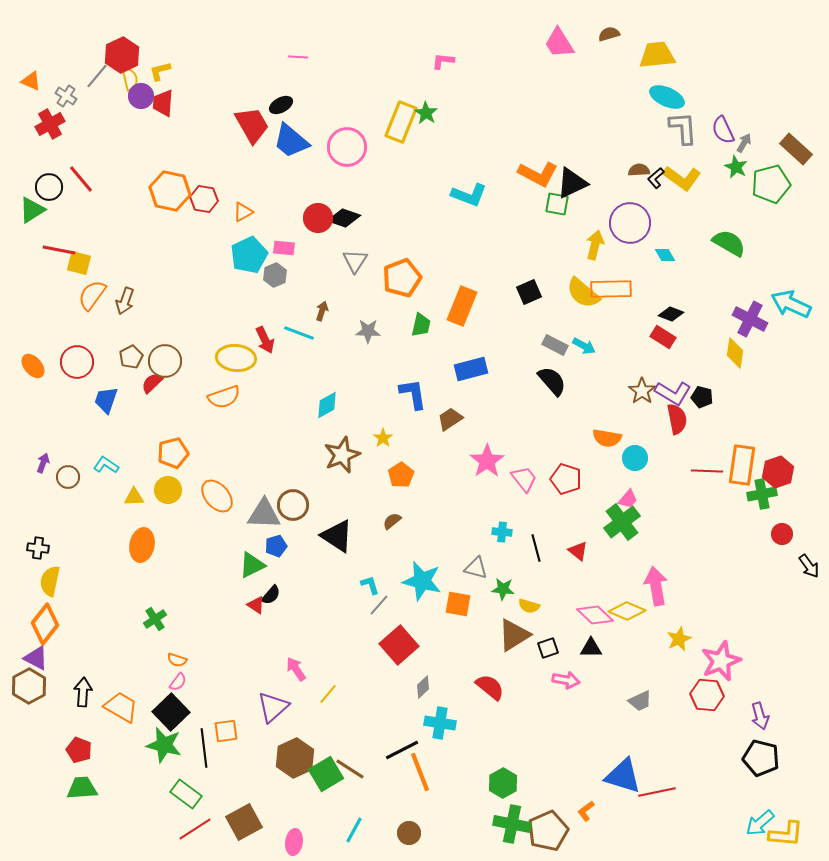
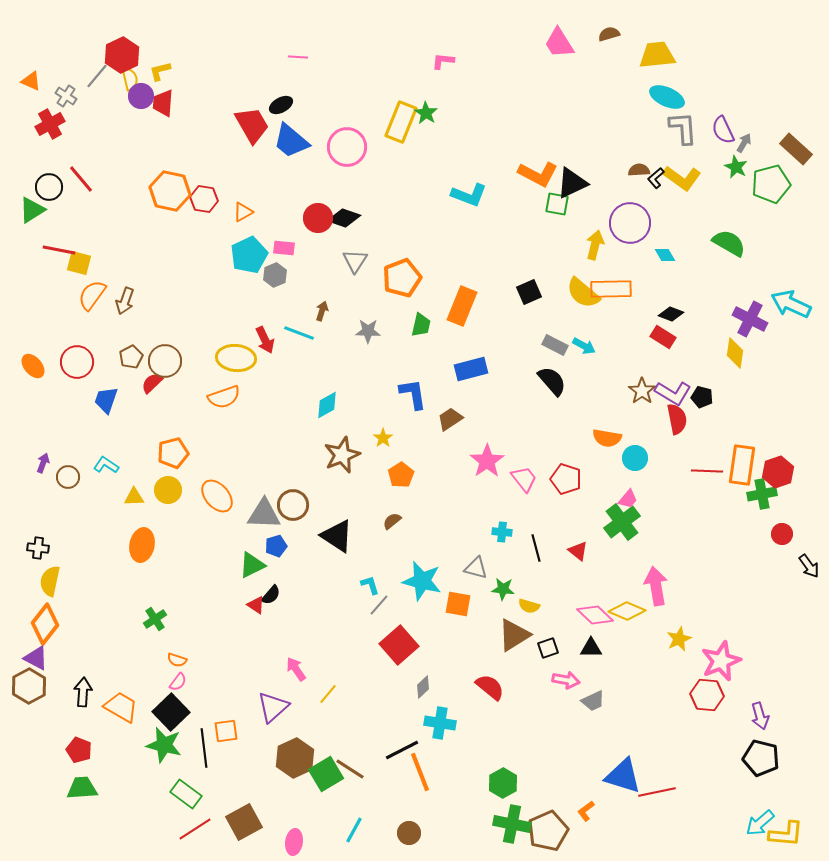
gray trapezoid at (640, 701): moved 47 px left
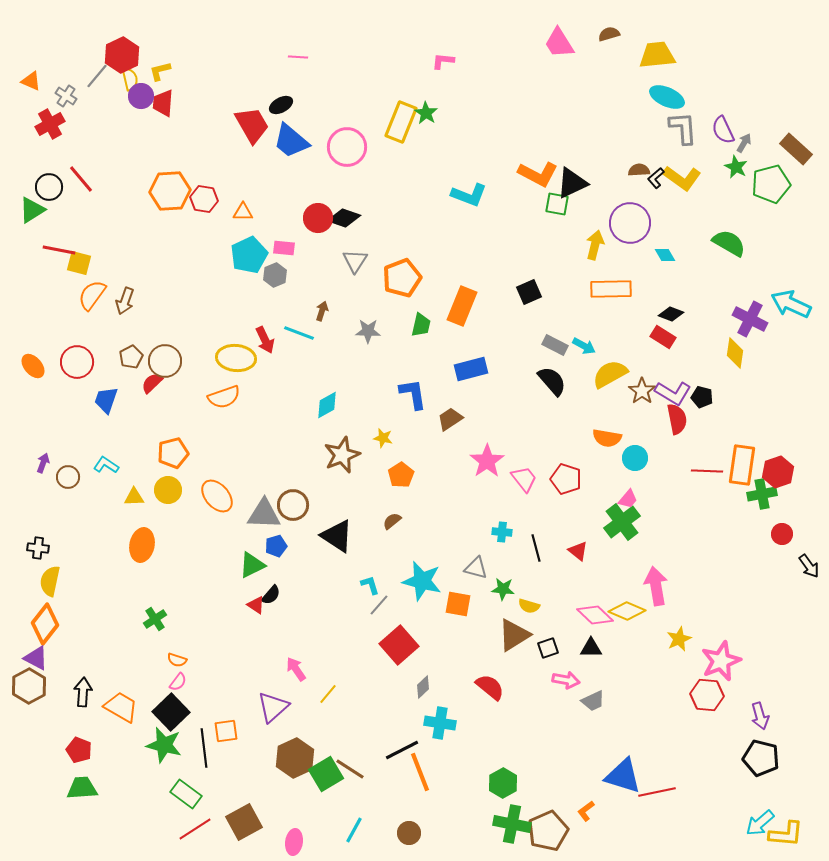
orange hexagon at (170, 191): rotated 15 degrees counterclockwise
orange triangle at (243, 212): rotated 30 degrees clockwise
yellow semicircle at (583, 293): moved 27 px right, 81 px down; rotated 111 degrees clockwise
yellow star at (383, 438): rotated 24 degrees counterclockwise
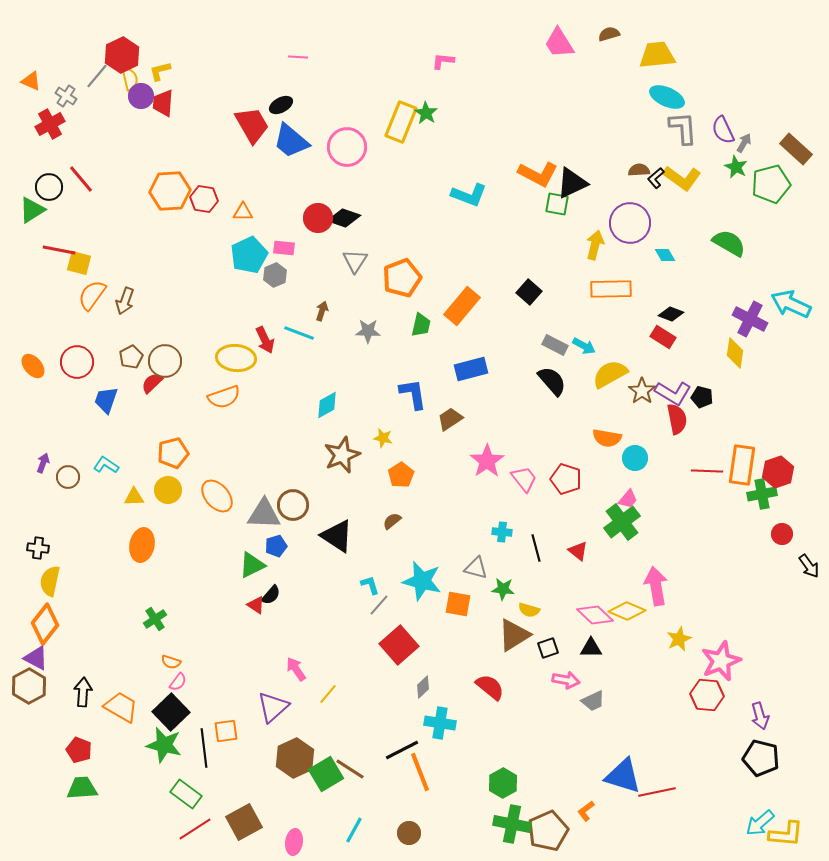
black square at (529, 292): rotated 25 degrees counterclockwise
orange rectangle at (462, 306): rotated 18 degrees clockwise
yellow semicircle at (529, 606): moved 4 px down
orange semicircle at (177, 660): moved 6 px left, 2 px down
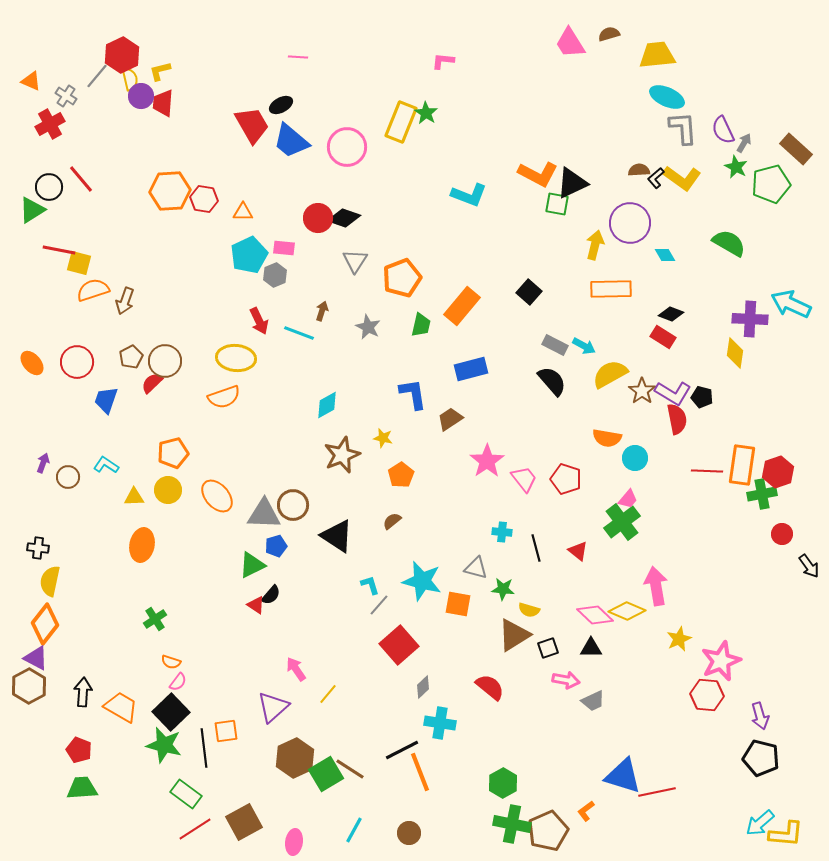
pink trapezoid at (559, 43): moved 11 px right
orange semicircle at (92, 295): moved 1 px right, 5 px up; rotated 36 degrees clockwise
purple cross at (750, 319): rotated 24 degrees counterclockwise
gray star at (368, 331): moved 4 px up; rotated 25 degrees clockwise
red arrow at (265, 340): moved 6 px left, 19 px up
orange ellipse at (33, 366): moved 1 px left, 3 px up
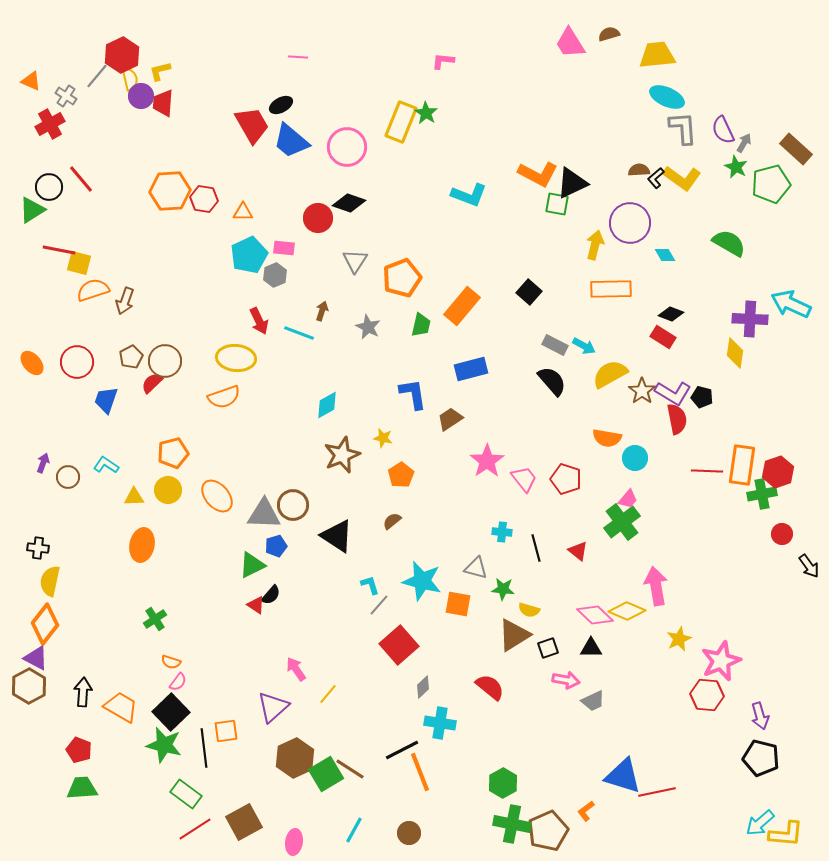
black diamond at (344, 218): moved 5 px right, 15 px up
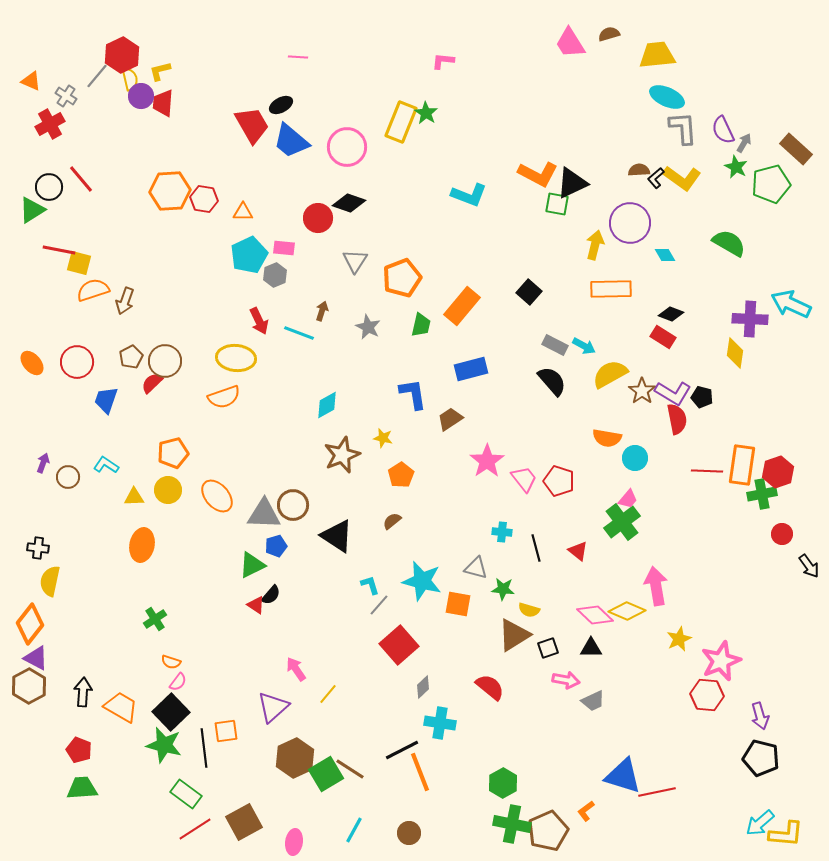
red pentagon at (566, 479): moved 7 px left, 2 px down
orange diamond at (45, 624): moved 15 px left
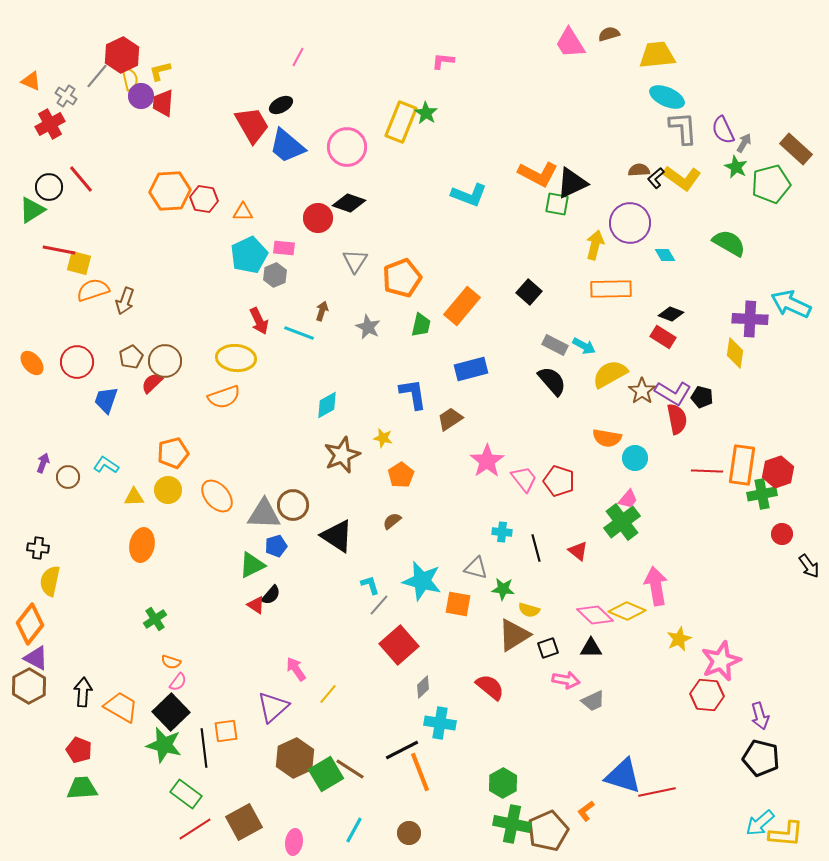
pink line at (298, 57): rotated 66 degrees counterclockwise
blue trapezoid at (291, 141): moved 4 px left, 5 px down
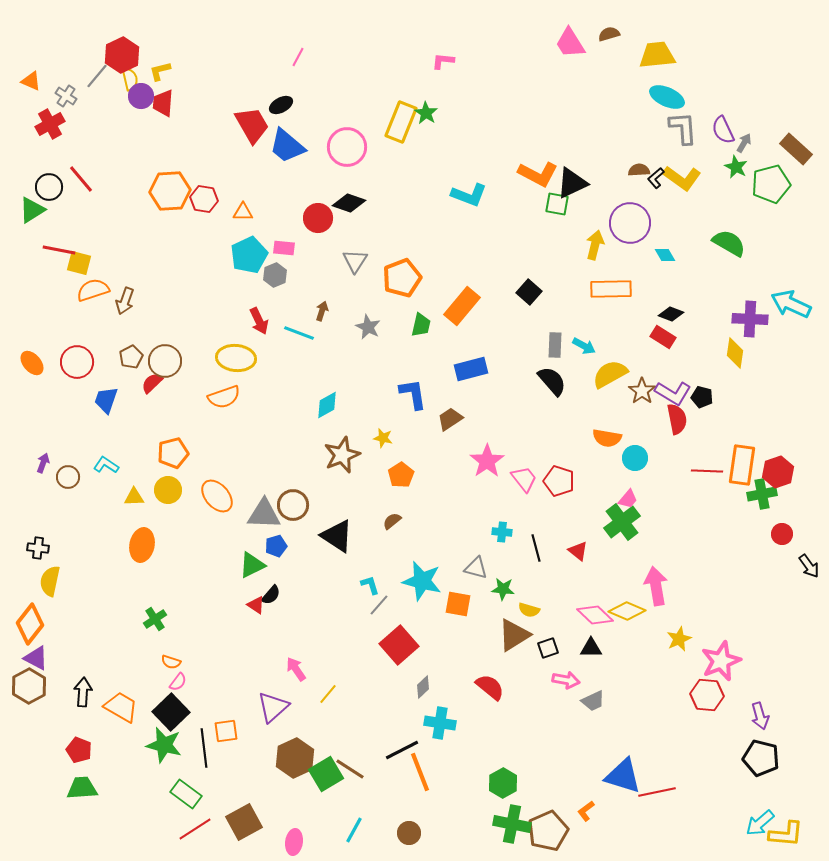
gray rectangle at (555, 345): rotated 65 degrees clockwise
